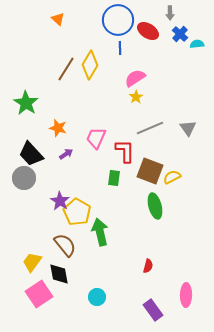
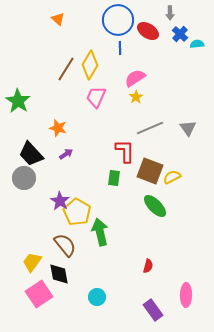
green star: moved 8 px left, 2 px up
pink trapezoid: moved 41 px up
green ellipse: rotated 30 degrees counterclockwise
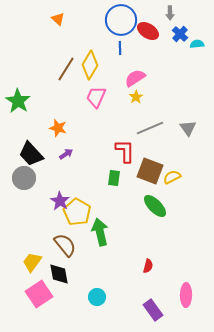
blue circle: moved 3 px right
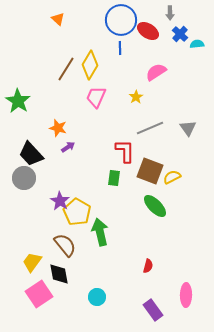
pink semicircle: moved 21 px right, 6 px up
purple arrow: moved 2 px right, 7 px up
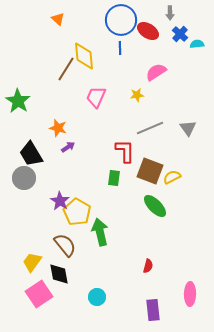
yellow diamond: moved 6 px left, 9 px up; rotated 36 degrees counterclockwise
yellow star: moved 1 px right, 2 px up; rotated 24 degrees clockwise
black trapezoid: rotated 12 degrees clockwise
pink ellipse: moved 4 px right, 1 px up
purple rectangle: rotated 30 degrees clockwise
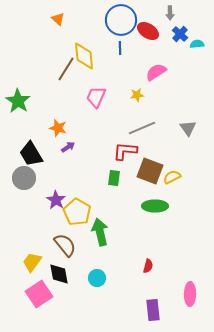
gray line: moved 8 px left
red L-shape: rotated 85 degrees counterclockwise
purple star: moved 4 px left, 1 px up
green ellipse: rotated 45 degrees counterclockwise
cyan circle: moved 19 px up
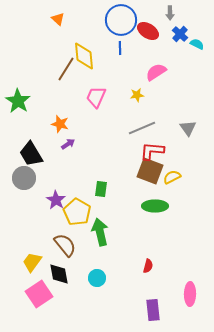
cyan semicircle: rotated 32 degrees clockwise
orange star: moved 2 px right, 4 px up
purple arrow: moved 3 px up
red L-shape: moved 27 px right
green rectangle: moved 13 px left, 11 px down
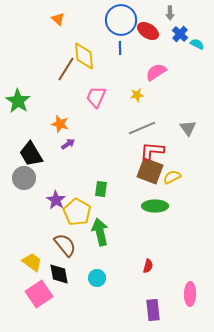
yellow trapezoid: rotated 90 degrees clockwise
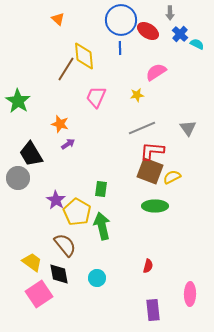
gray circle: moved 6 px left
green arrow: moved 2 px right, 6 px up
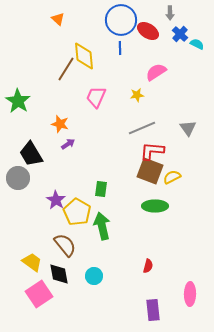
cyan circle: moved 3 px left, 2 px up
